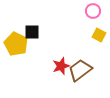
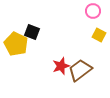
black square: rotated 21 degrees clockwise
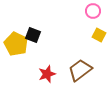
black square: moved 1 px right, 3 px down
red star: moved 14 px left, 8 px down
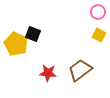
pink circle: moved 5 px right, 1 px down
black square: moved 1 px up
red star: moved 1 px right, 1 px up; rotated 24 degrees clockwise
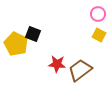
pink circle: moved 2 px down
red star: moved 9 px right, 9 px up
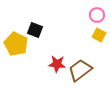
pink circle: moved 1 px left, 1 px down
black square: moved 2 px right, 4 px up
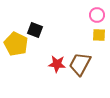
yellow square: rotated 24 degrees counterclockwise
brown trapezoid: moved 6 px up; rotated 25 degrees counterclockwise
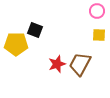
pink circle: moved 4 px up
yellow pentagon: rotated 25 degrees counterclockwise
red star: rotated 24 degrees counterclockwise
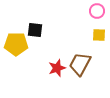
black square: rotated 14 degrees counterclockwise
red star: moved 4 px down
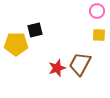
black square: rotated 21 degrees counterclockwise
